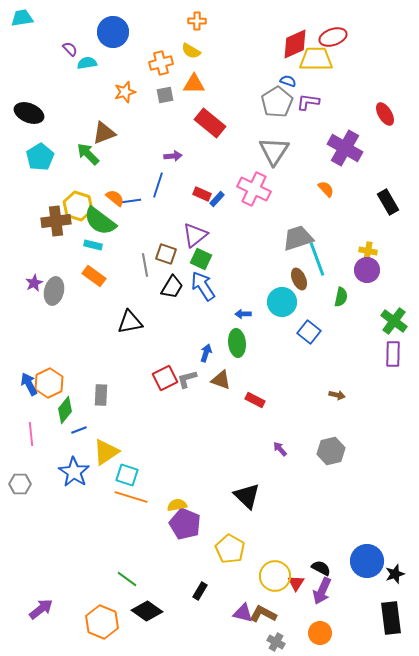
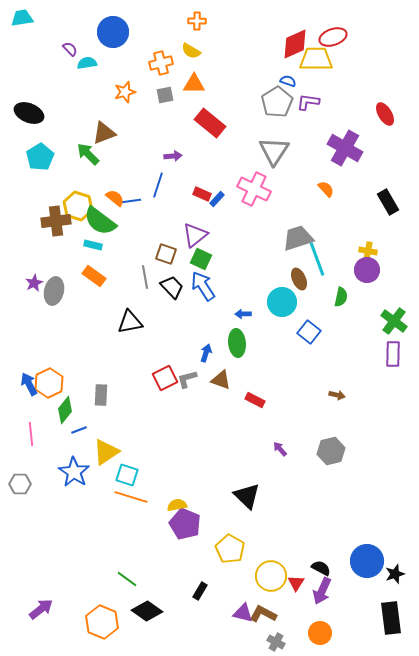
gray line at (145, 265): moved 12 px down
black trapezoid at (172, 287): rotated 75 degrees counterclockwise
yellow circle at (275, 576): moved 4 px left
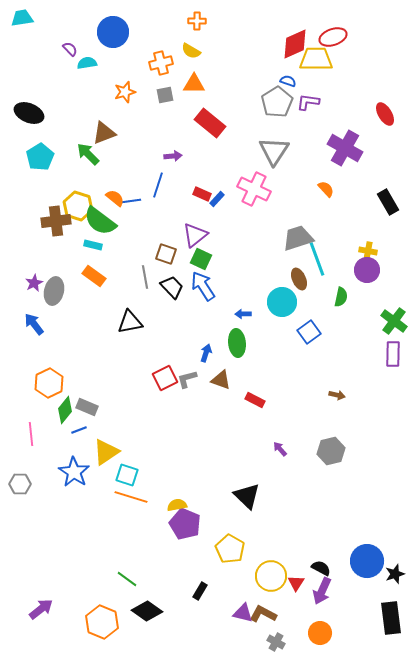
blue square at (309, 332): rotated 15 degrees clockwise
blue arrow at (29, 384): moved 5 px right, 60 px up; rotated 10 degrees counterclockwise
gray rectangle at (101, 395): moved 14 px left, 12 px down; rotated 70 degrees counterclockwise
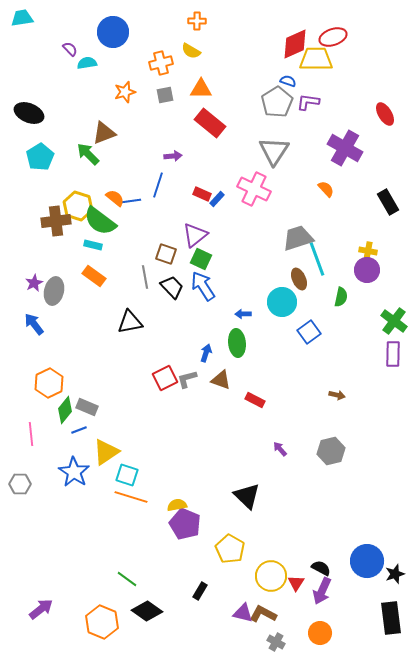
orange triangle at (194, 84): moved 7 px right, 5 px down
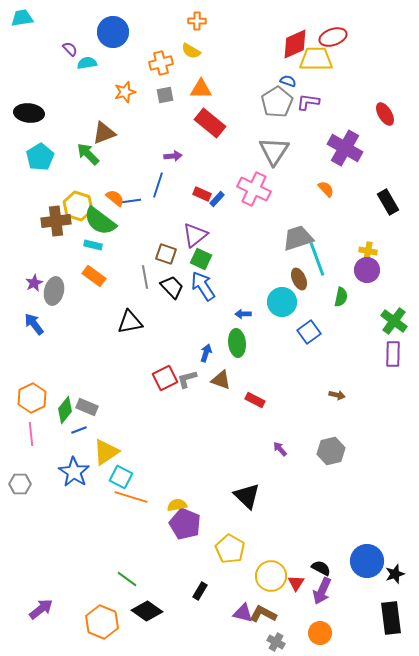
black ellipse at (29, 113): rotated 16 degrees counterclockwise
orange hexagon at (49, 383): moved 17 px left, 15 px down
cyan square at (127, 475): moved 6 px left, 2 px down; rotated 10 degrees clockwise
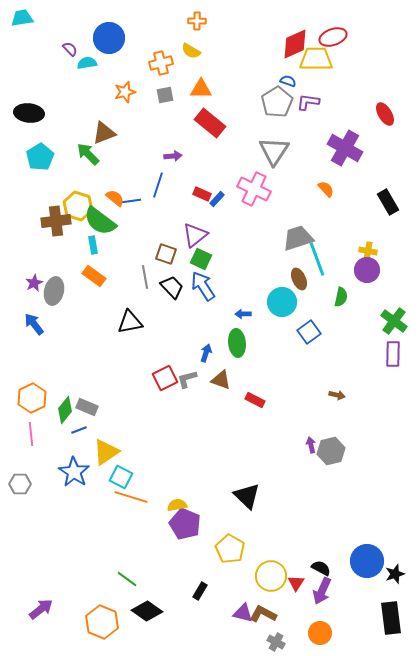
blue circle at (113, 32): moved 4 px left, 6 px down
cyan rectangle at (93, 245): rotated 66 degrees clockwise
purple arrow at (280, 449): moved 31 px right, 4 px up; rotated 28 degrees clockwise
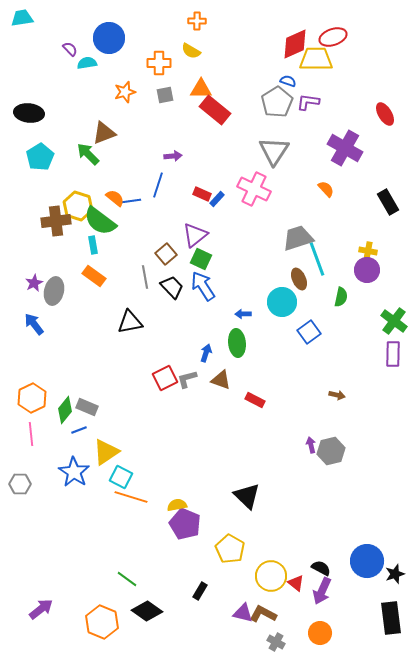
orange cross at (161, 63): moved 2 px left; rotated 15 degrees clockwise
red rectangle at (210, 123): moved 5 px right, 13 px up
brown square at (166, 254): rotated 30 degrees clockwise
red triangle at (296, 583): rotated 24 degrees counterclockwise
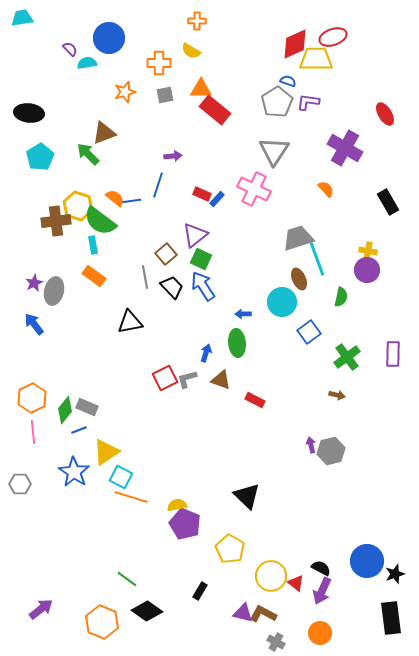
green cross at (394, 321): moved 47 px left, 36 px down; rotated 16 degrees clockwise
pink line at (31, 434): moved 2 px right, 2 px up
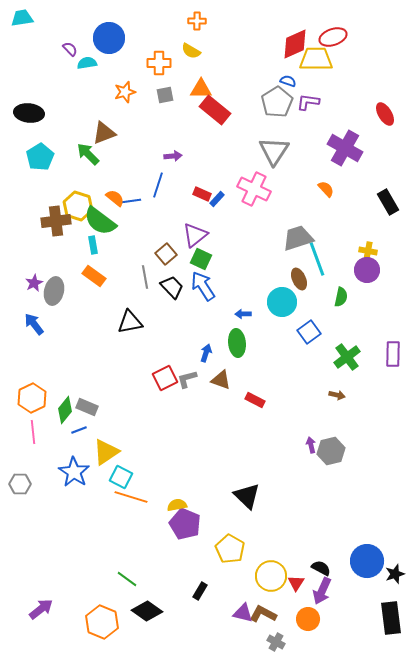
red triangle at (296, 583): rotated 24 degrees clockwise
orange circle at (320, 633): moved 12 px left, 14 px up
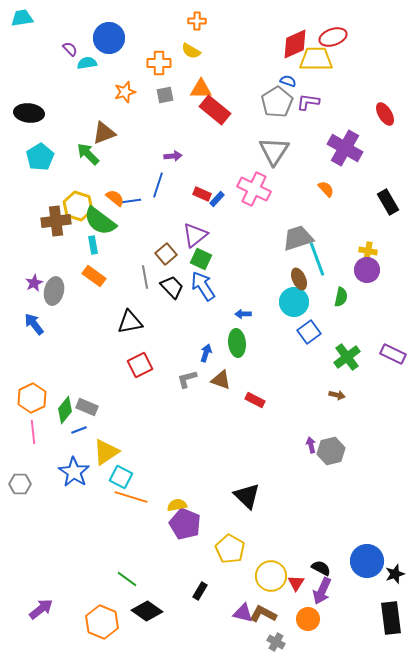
cyan circle at (282, 302): moved 12 px right
purple rectangle at (393, 354): rotated 65 degrees counterclockwise
red square at (165, 378): moved 25 px left, 13 px up
